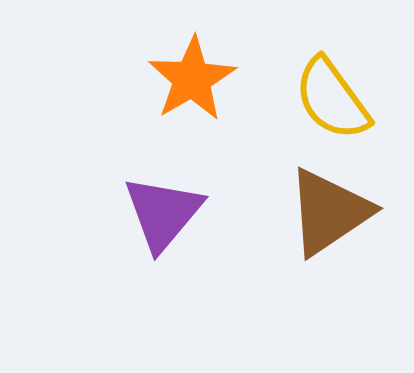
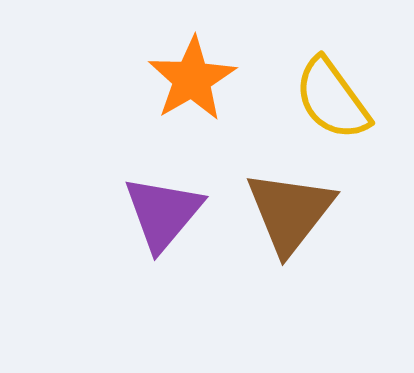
brown triangle: moved 39 px left; rotated 18 degrees counterclockwise
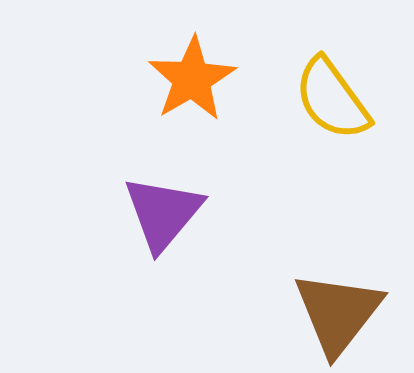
brown triangle: moved 48 px right, 101 px down
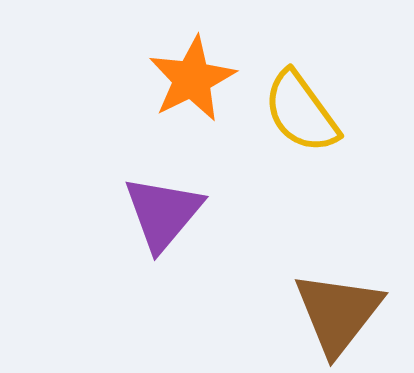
orange star: rotated 4 degrees clockwise
yellow semicircle: moved 31 px left, 13 px down
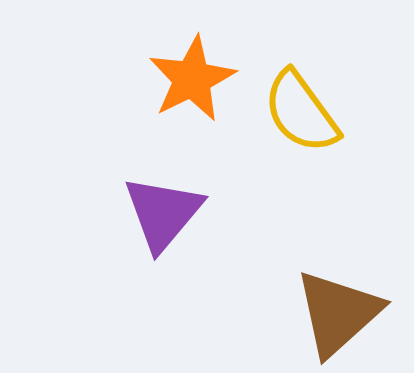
brown triangle: rotated 10 degrees clockwise
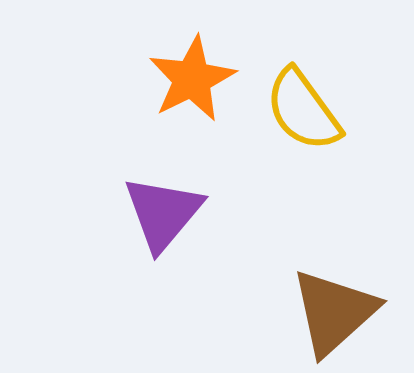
yellow semicircle: moved 2 px right, 2 px up
brown triangle: moved 4 px left, 1 px up
